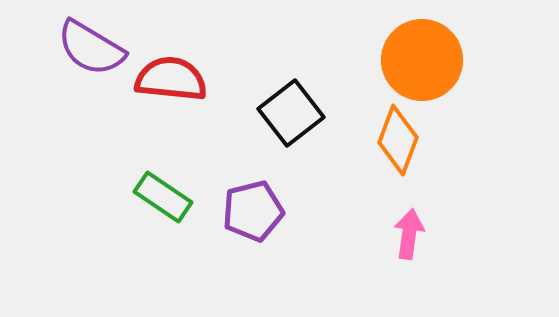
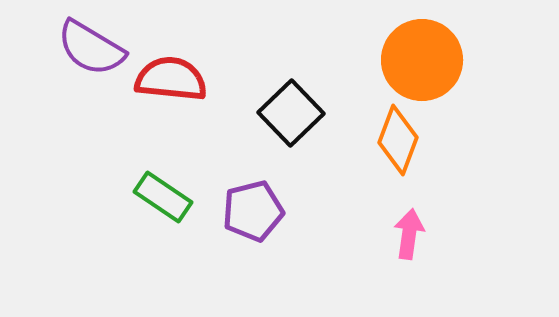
black square: rotated 6 degrees counterclockwise
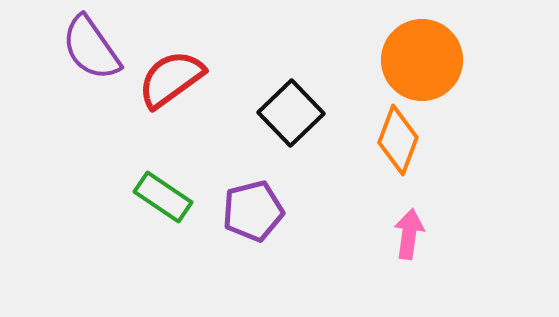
purple semicircle: rotated 24 degrees clockwise
red semicircle: rotated 42 degrees counterclockwise
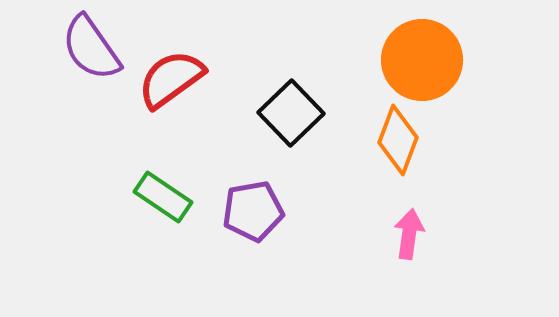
purple pentagon: rotated 4 degrees clockwise
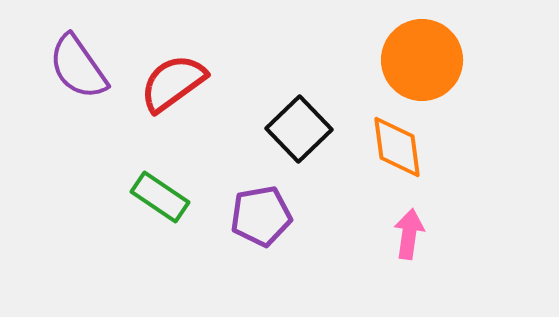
purple semicircle: moved 13 px left, 19 px down
red semicircle: moved 2 px right, 4 px down
black square: moved 8 px right, 16 px down
orange diamond: moved 1 px left, 7 px down; rotated 28 degrees counterclockwise
green rectangle: moved 3 px left
purple pentagon: moved 8 px right, 5 px down
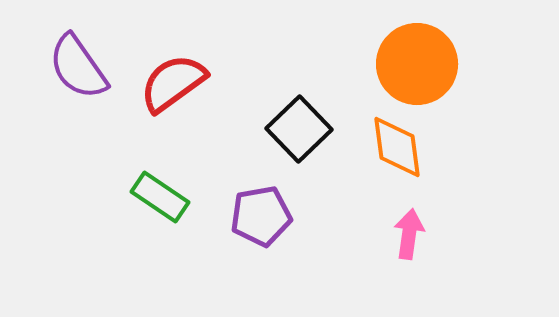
orange circle: moved 5 px left, 4 px down
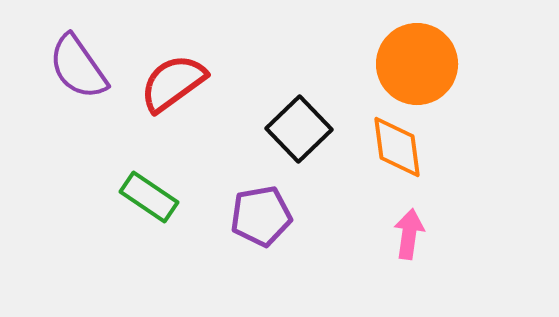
green rectangle: moved 11 px left
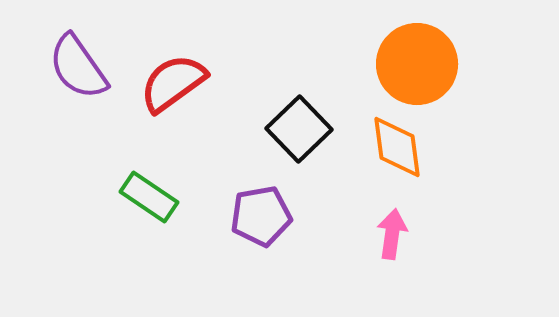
pink arrow: moved 17 px left
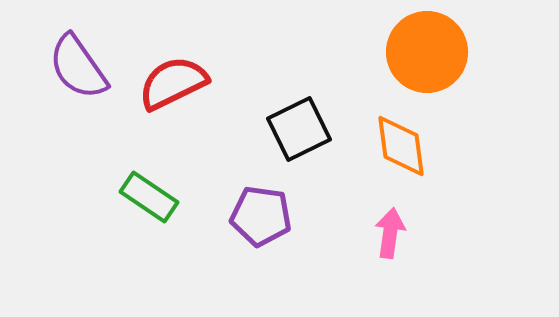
orange circle: moved 10 px right, 12 px up
red semicircle: rotated 10 degrees clockwise
black square: rotated 18 degrees clockwise
orange diamond: moved 4 px right, 1 px up
purple pentagon: rotated 18 degrees clockwise
pink arrow: moved 2 px left, 1 px up
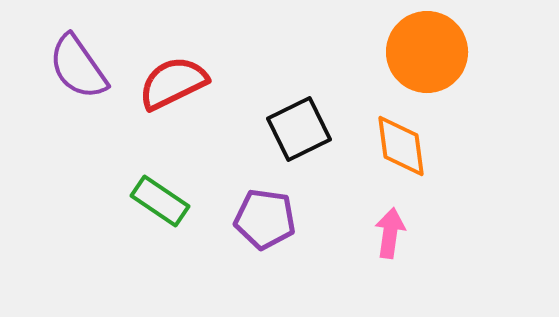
green rectangle: moved 11 px right, 4 px down
purple pentagon: moved 4 px right, 3 px down
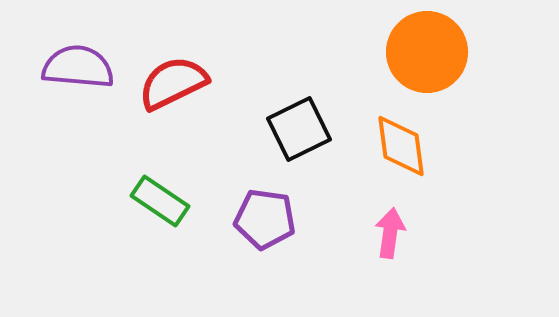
purple semicircle: rotated 130 degrees clockwise
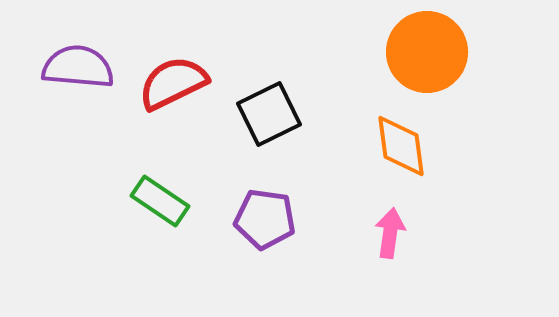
black square: moved 30 px left, 15 px up
